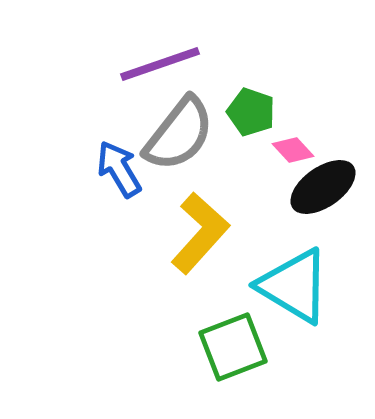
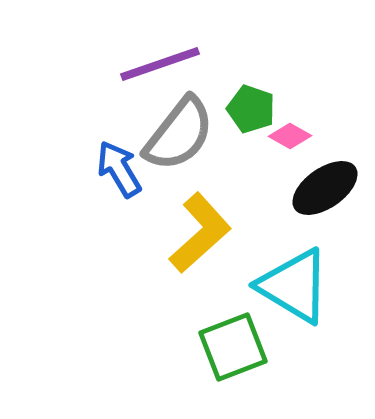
green pentagon: moved 3 px up
pink diamond: moved 3 px left, 14 px up; rotated 18 degrees counterclockwise
black ellipse: moved 2 px right, 1 px down
yellow L-shape: rotated 6 degrees clockwise
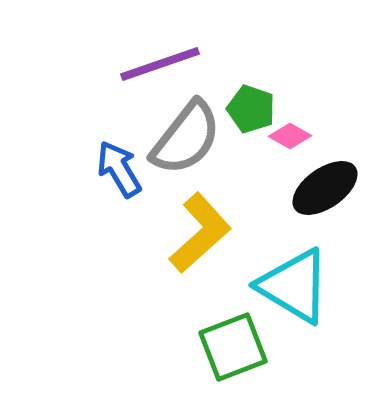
gray semicircle: moved 7 px right, 4 px down
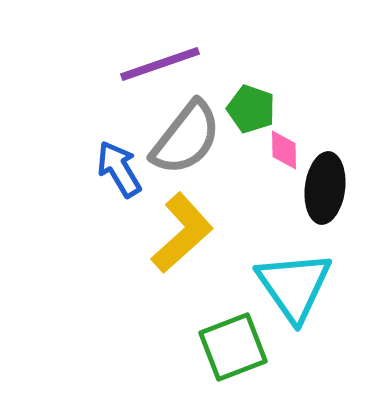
pink diamond: moved 6 px left, 14 px down; rotated 60 degrees clockwise
black ellipse: rotated 48 degrees counterclockwise
yellow L-shape: moved 18 px left
cyan triangle: rotated 24 degrees clockwise
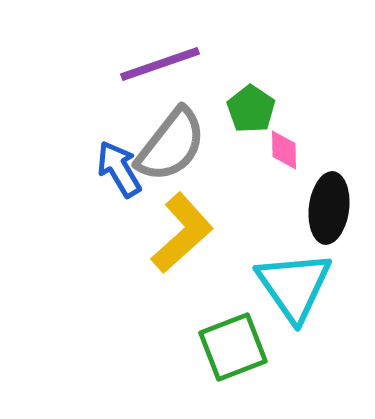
green pentagon: rotated 15 degrees clockwise
gray semicircle: moved 15 px left, 7 px down
black ellipse: moved 4 px right, 20 px down
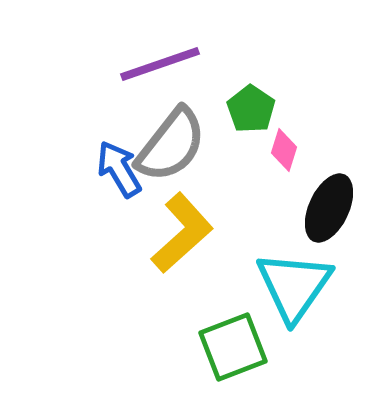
pink diamond: rotated 18 degrees clockwise
black ellipse: rotated 18 degrees clockwise
cyan triangle: rotated 10 degrees clockwise
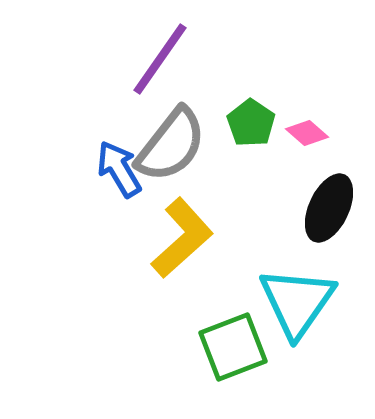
purple line: moved 5 px up; rotated 36 degrees counterclockwise
green pentagon: moved 14 px down
pink diamond: moved 23 px right, 17 px up; rotated 66 degrees counterclockwise
yellow L-shape: moved 5 px down
cyan triangle: moved 3 px right, 16 px down
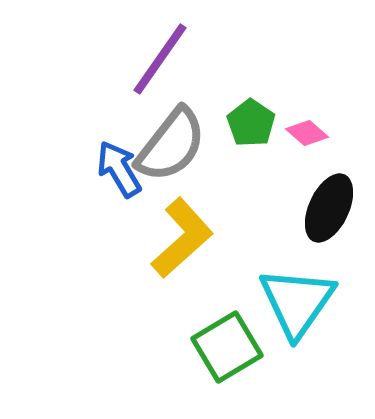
green square: moved 6 px left; rotated 10 degrees counterclockwise
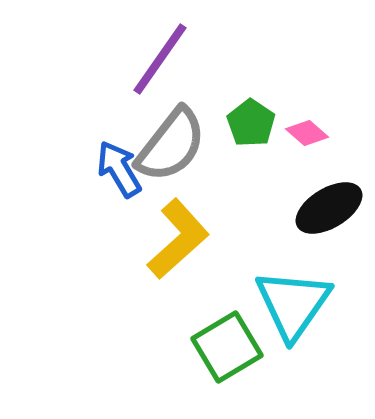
black ellipse: rotated 34 degrees clockwise
yellow L-shape: moved 4 px left, 1 px down
cyan triangle: moved 4 px left, 2 px down
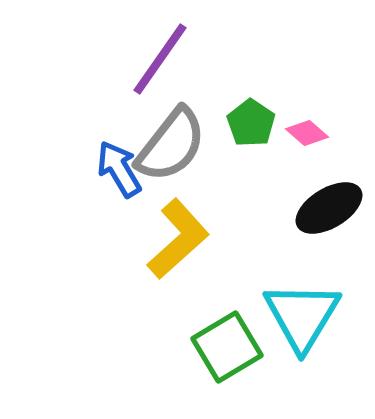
cyan triangle: moved 9 px right, 12 px down; rotated 4 degrees counterclockwise
